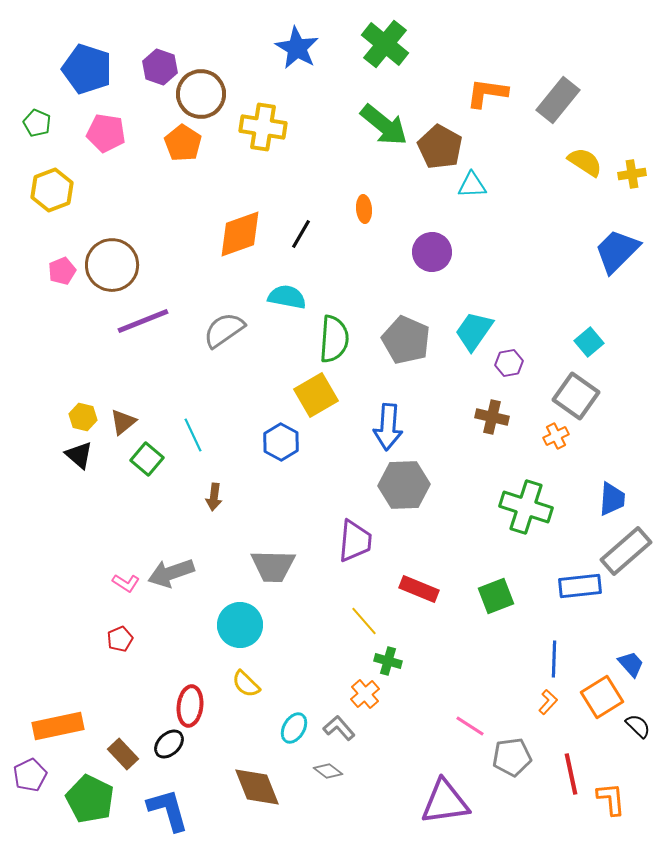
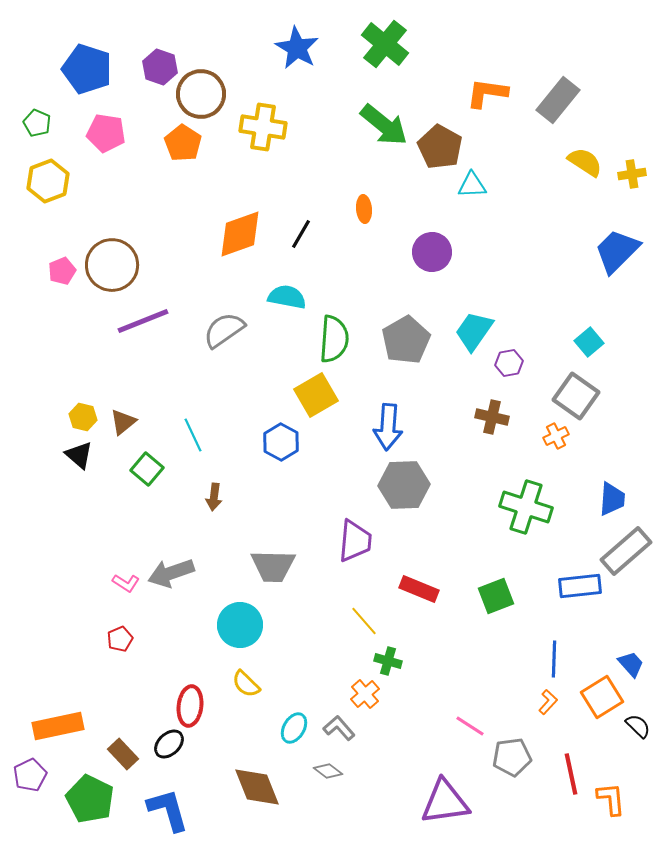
yellow hexagon at (52, 190): moved 4 px left, 9 px up
gray pentagon at (406, 340): rotated 18 degrees clockwise
green square at (147, 459): moved 10 px down
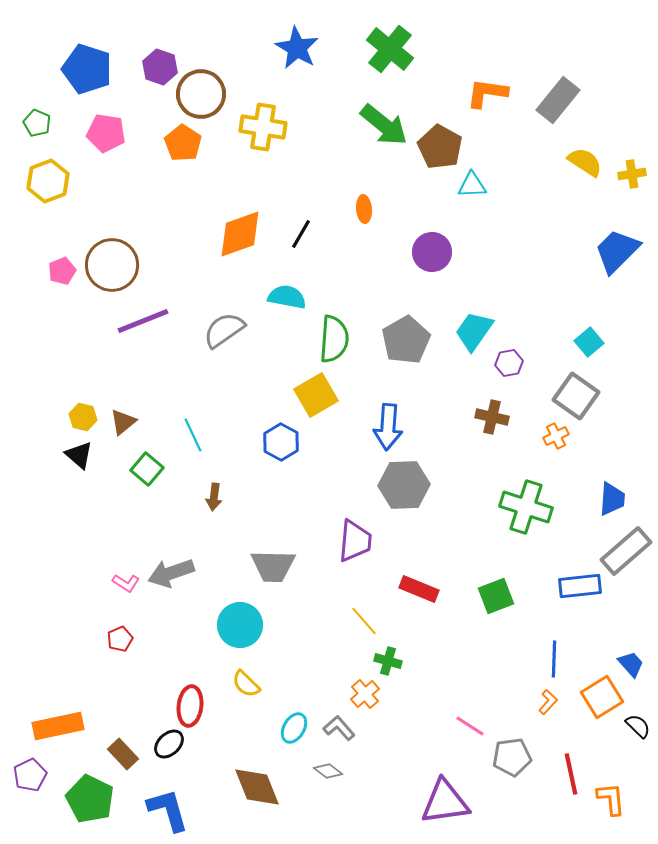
green cross at (385, 44): moved 5 px right, 5 px down
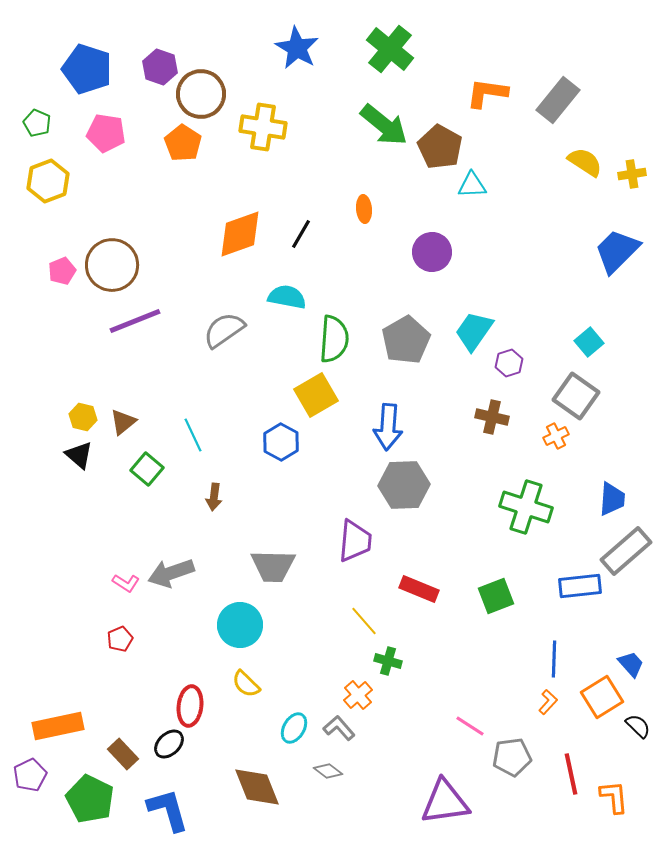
purple line at (143, 321): moved 8 px left
purple hexagon at (509, 363): rotated 8 degrees counterclockwise
orange cross at (365, 694): moved 7 px left, 1 px down
orange L-shape at (611, 799): moved 3 px right, 2 px up
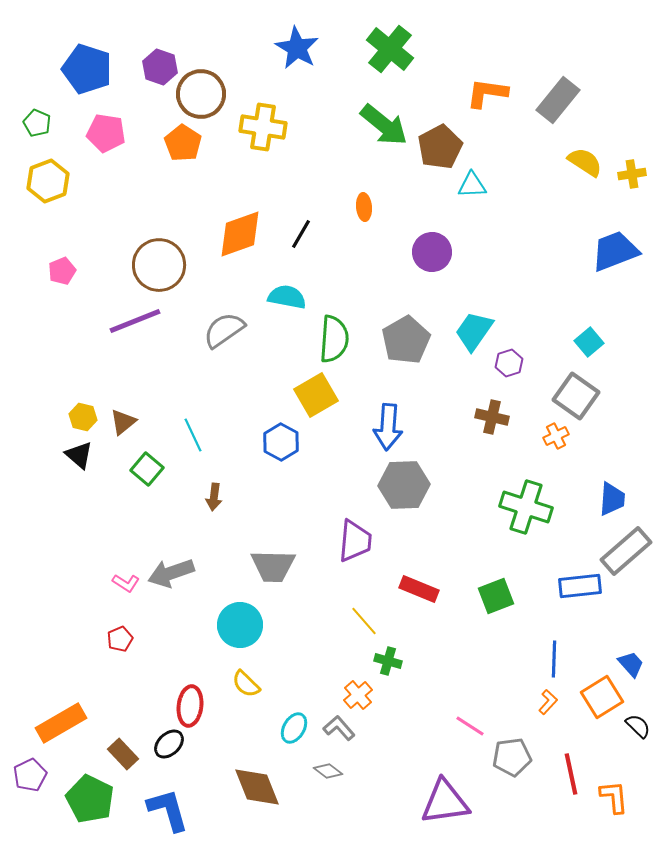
brown pentagon at (440, 147): rotated 15 degrees clockwise
orange ellipse at (364, 209): moved 2 px up
blue trapezoid at (617, 251): moved 2 px left; rotated 24 degrees clockwise
brown circle at (112, 265): moved 47 px right
orange rectangle at (58, 726): moved 3 px right, 3 px up; rotated 18 degrees counterclockwise
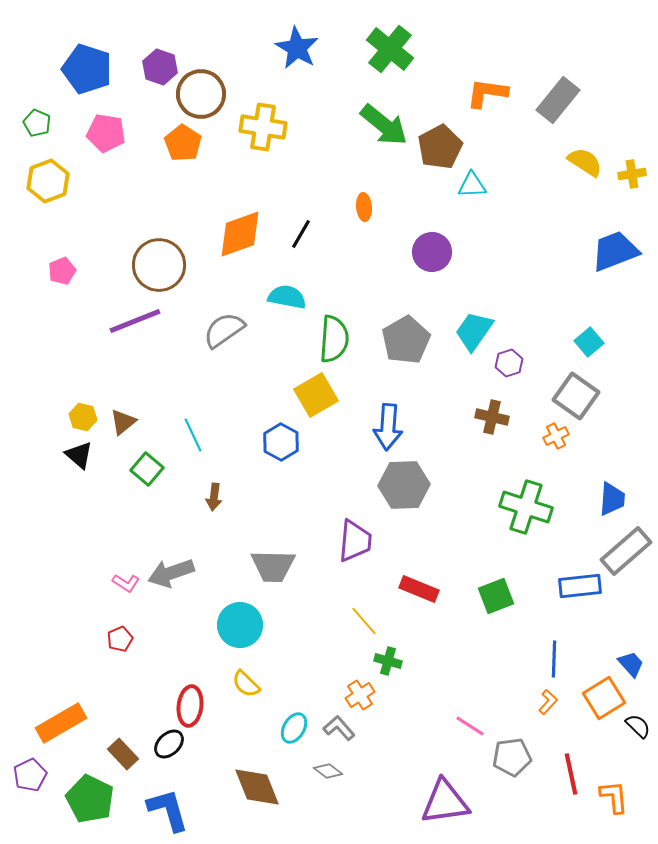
orange cross at (358, 695): moved 2 px right; rotated 8 degrees clockwise
orange square at (602, 697): moved 2 px right, 1 px down
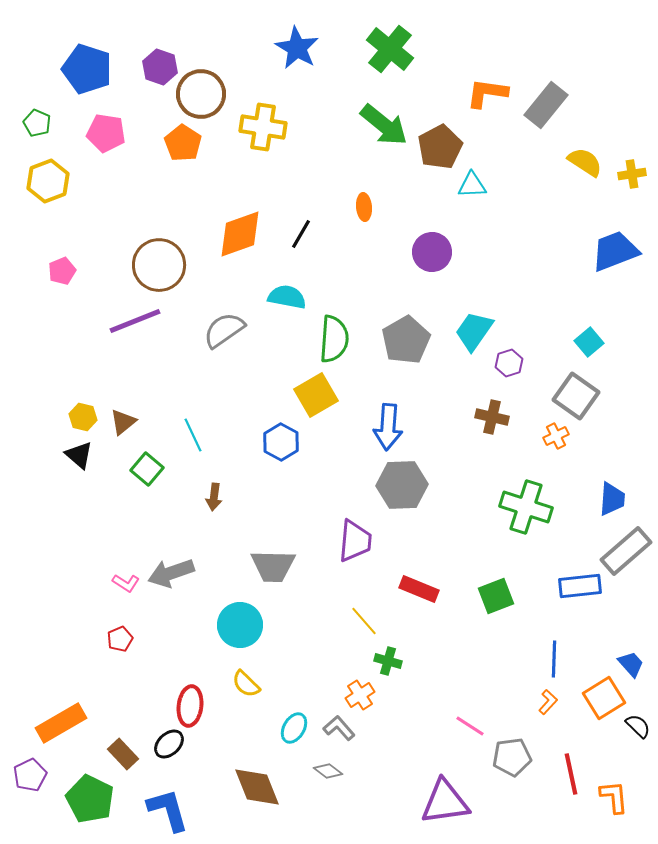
gray rectangle at (558, 100): moved 12 px left, 5 px down
gray hexagon at (404, 485): moved 2 px left
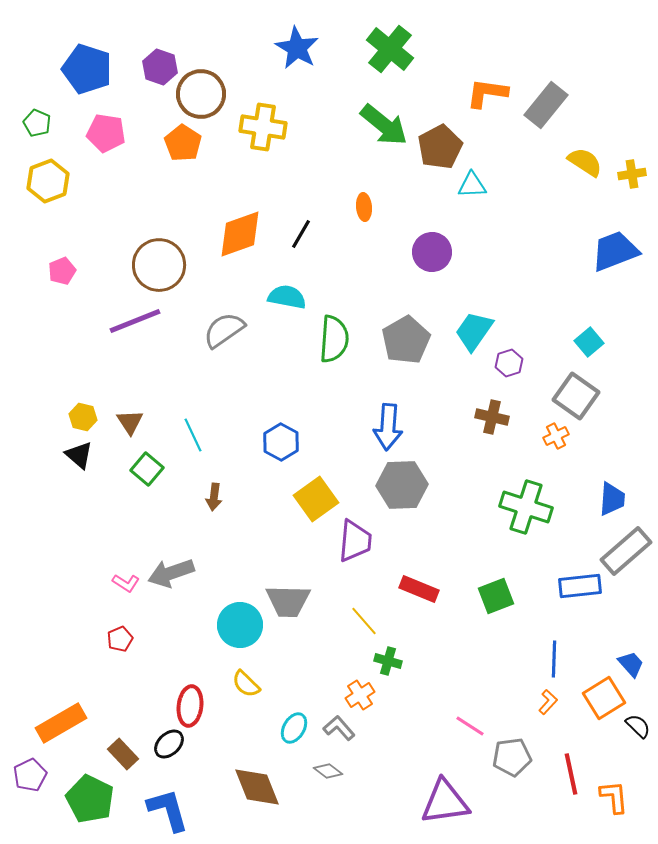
yellow square at (316, 395): moved 104 px down; rotated 6 degrees counterclockwise
brown triangle at (123, 422): moved 7 px right; rotated 24 degrees counterclockwise
gray trapezoid at (273, 566): moved 15 px right, 35 px down
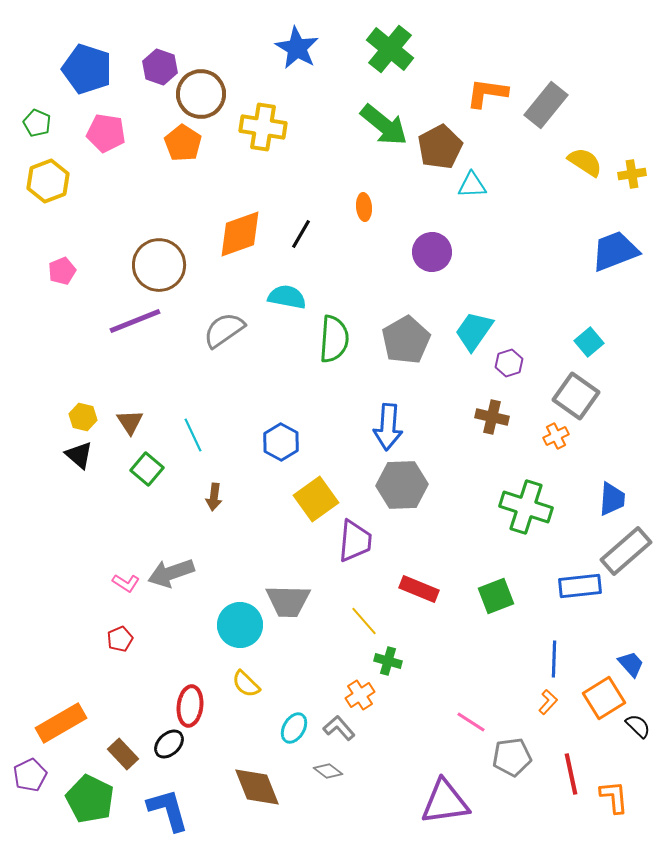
pink line at (470, 726): moved 1 px right, 4 px up
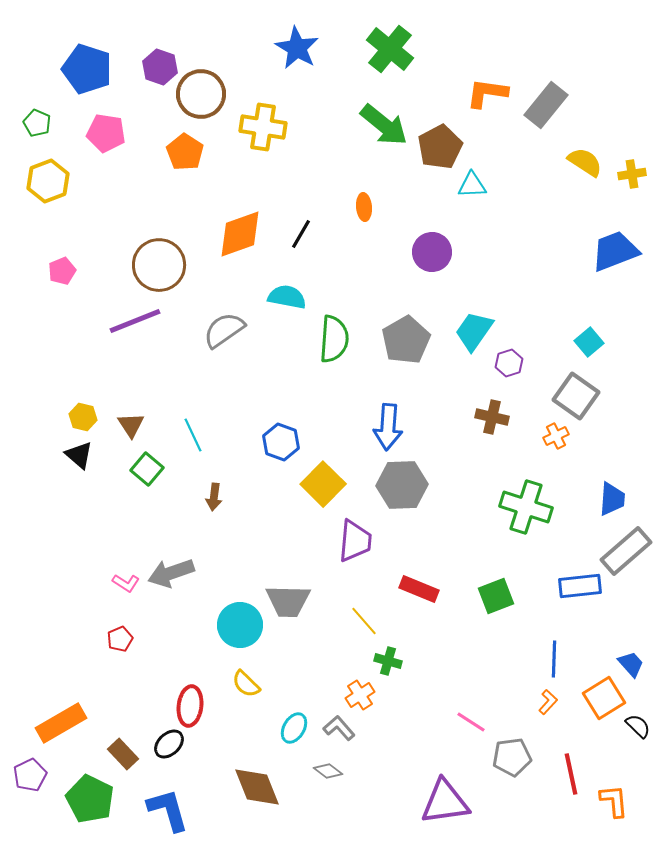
orange pentagon at (183, 143): moved 2 px right, 9 px down
brown triangle at (130, 422): moved 1 px right, 3 px down
blue hexagon at (281, 442): rotated 9 degrees counterclockwise
yellow square at (316, 499): moved 7 px right, 15 px up; rotated 9 degrees counterclockwise
orange L-shape at (614, 797): moved 4 px down
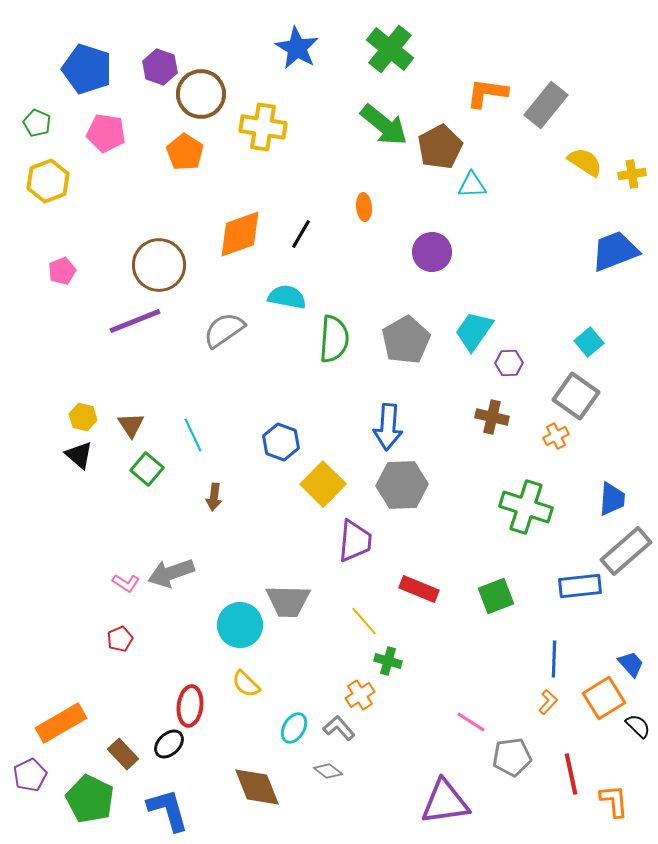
purple hexagon at (509, 363): rotated 16 degrees clockwise
